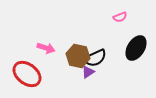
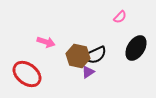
pink semicircle: rotated 24 degrees counterclockwise
pink arrow: moved 6 px up
black semicircle: moved 3 px up
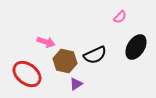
black ellipse: moved 1 px up
brown hexagon: moved 13 px left, 5 px down
purple triangle: moved 12 px left, 12 px down
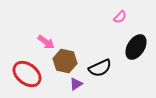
pink arrow: rotated 18 degrees clockwise
black semicircle: moved 5 px right, 13 px down
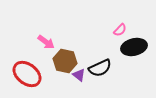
pink semicircle: moved 13 px down
black ellipse: moved 2 px left; rotated 45 degrees clockwise
purple triangle: moved 3 px right, 9 px up; rotated 48 degrees counterclockwise
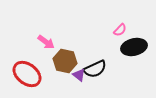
black semicircle: moved 5 px left, 1 px down
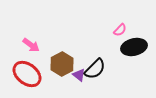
pink arrow: moved 15 px left, 3 px down
brown hexagon: moved 3 px left, 3 px down; rotated 20 degrees clockwise
black semicircle: rotated 20 degrees counterclockwise
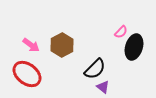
pink semicircle: moved 1 px right, 2 px down
black ellipse: rotated 60 degrees counterclockwise
brown hexagon: moved 19 px up
purple triangle: moved 24 px right, 12 px down
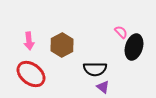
pink semicircle: rotated 88 degrees counterclockwise
pink arrow: moved 2 px left, 4 px up; rotated 48 degrees clockwise
black semicircle: rotated 45 degrees clockwise
red ellipse: moved 4 px right
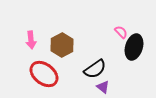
pink arrow: moved 2 px right, 1 px up
black semicircle: rotated 35 degrees counterclockwise
red ellipse: moved 13 px right
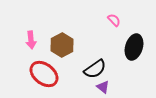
pink semicircle: moved 7 px left, 12 px up
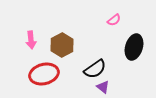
pink semicircle: rotated 96 degrees clockwise
red ellipse: rotated 52 degrees counterclockwise
